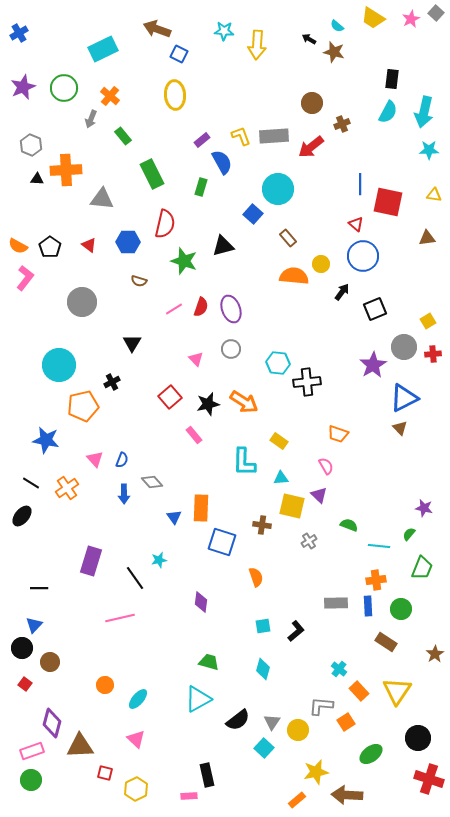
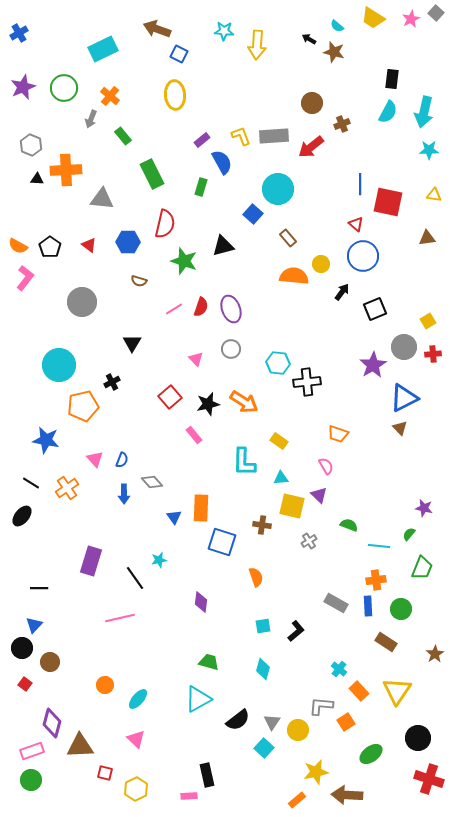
gray rectangle at (336, 603): rotated 30 degrees clockwise
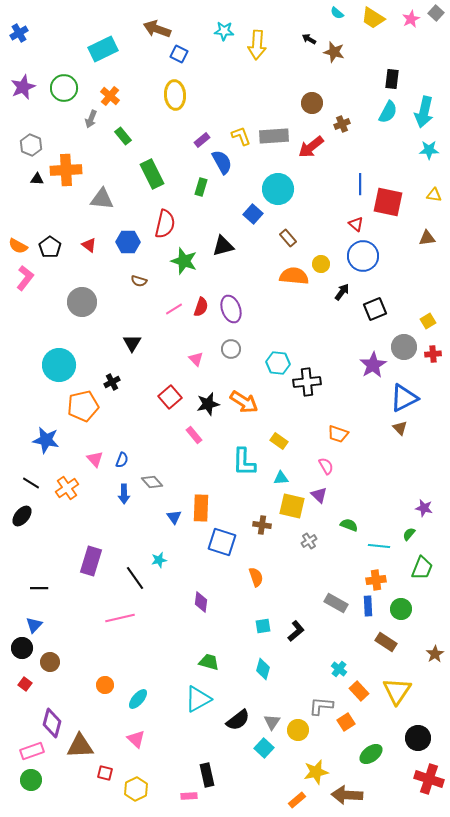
cyan semicircle at (337, 26): moved 13 px up
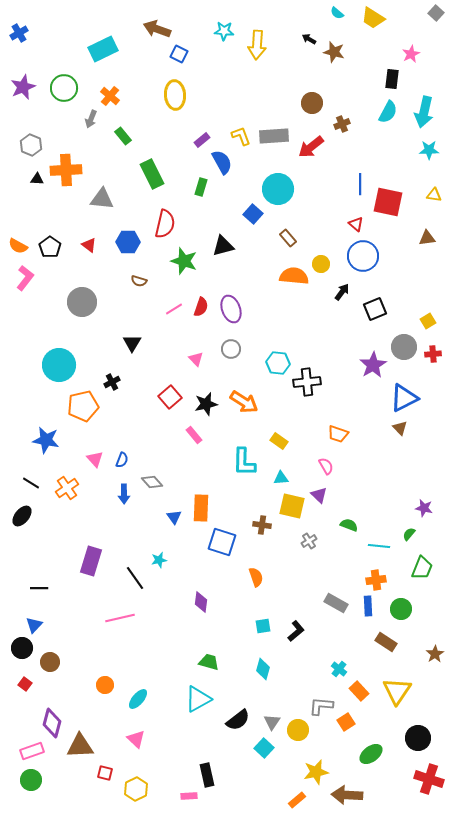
pink star at (411, 19): moved 35 px down
black star at (208, 404): moved 2 px left
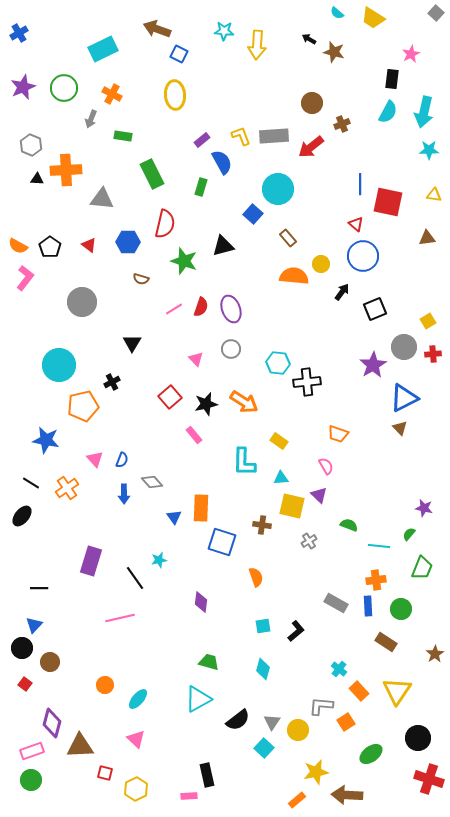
orange cross at (110, 96): moved 2 px right, 2 px up; rotated 12 degrees counterclockwise
green rectangle at (123, 136): rotated 42 degrees counterclockwise
brown semicircle at (139, 281): moved 2 px right, 2 px up
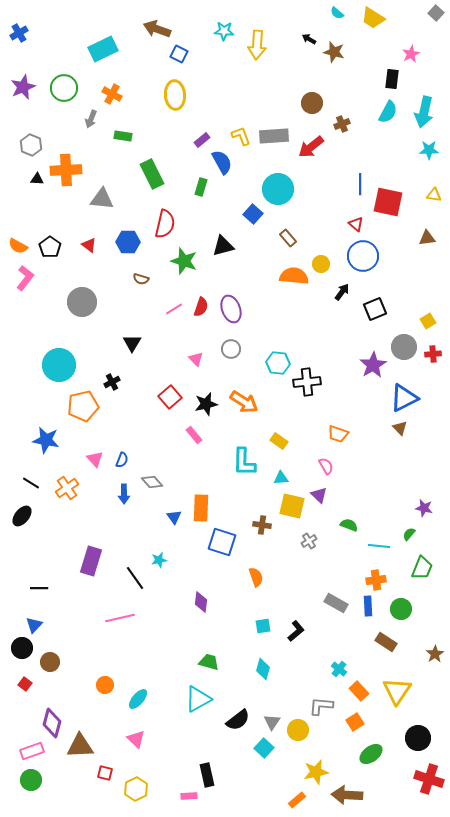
orange square at (346, 722): moved 9 px right
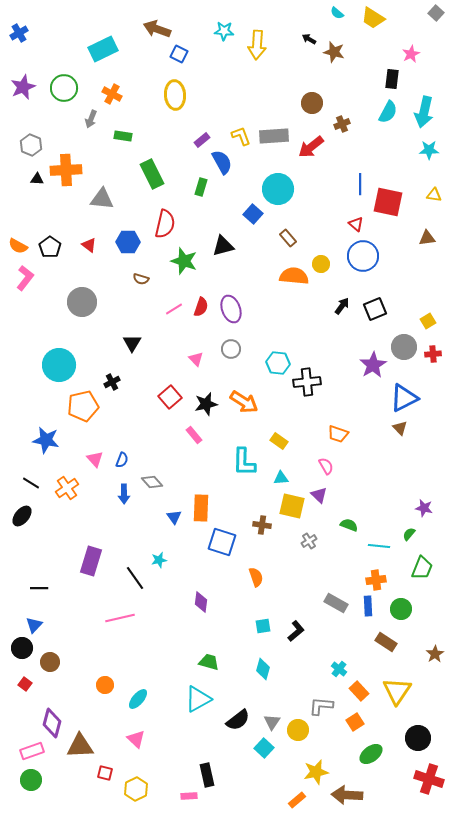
black arrow at (342, 292): moved 14 px down
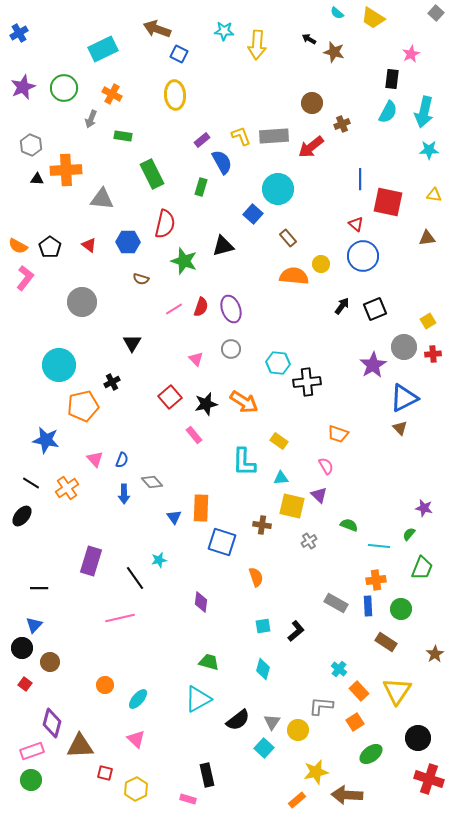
blue line at (360, 184): moved 5 px up
pink rectangle at (189, 796): moved 1 px left, 3 px down; rotated 21 degrees clockwise
